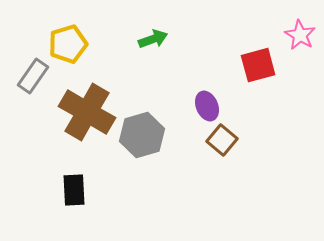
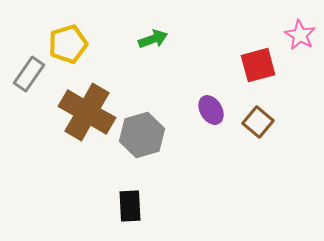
gray rectangle: moved 4 px left, 2 px up
purple ellipse: moved 4 px right, 4 px down; rotated 8 degrees counterclockwise
brown square: moved 36 px right, 18 px up
black rectangle: moved 56 px right, 16 px down
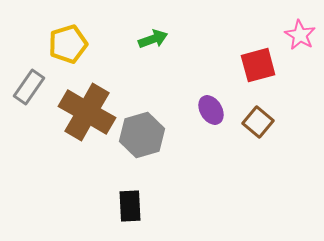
gray rectangle: moved 13 px down
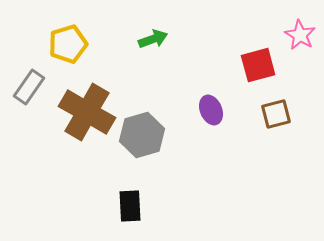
purple ellipse: rotated 8 degrees clockwise
brown square: moved 18 px right, 8 px up; rotated 36 degrees clockwise
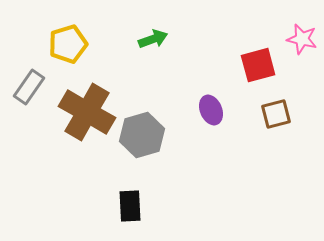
pink star: moved 2 px right, 4 px down; rotated 16 degrees counterclockwise
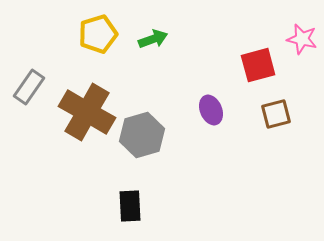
yellow pentagon: moved 30 px right, 10 px up
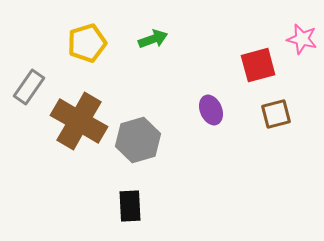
yellow pentagon: moved 11 px left, 9 px down
brown cross: moved 8 px left, 9 px down
gray hexagon: moved 4 px left, 5 px down
